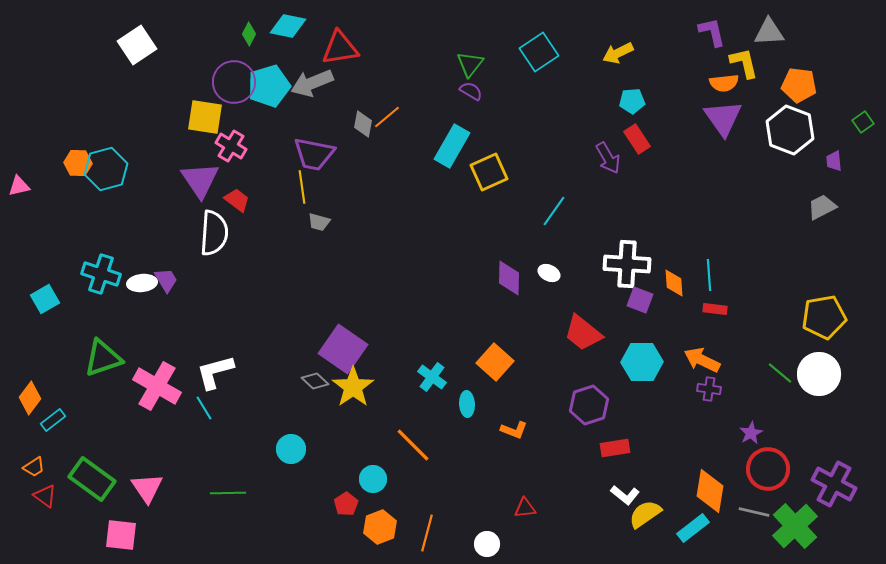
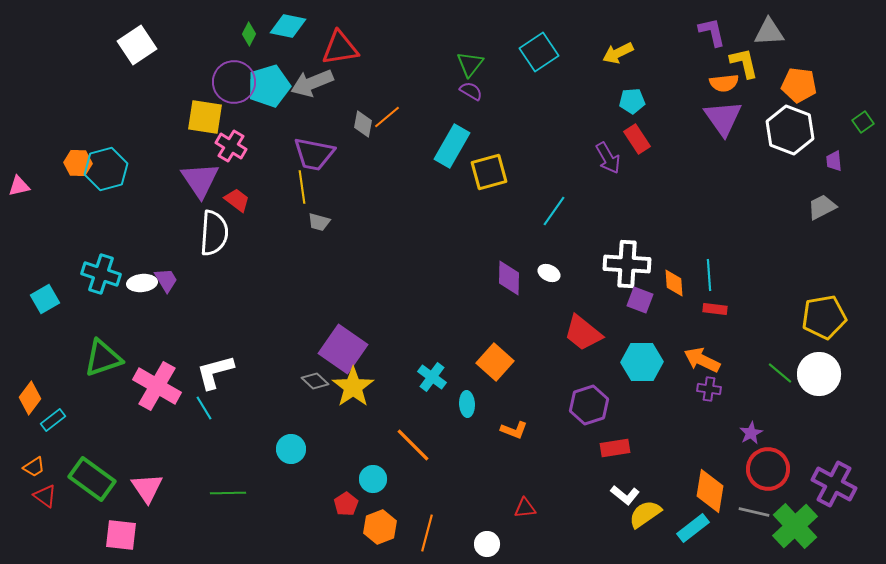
yellow square at (489, 172): rotated 9 degrees clockwise
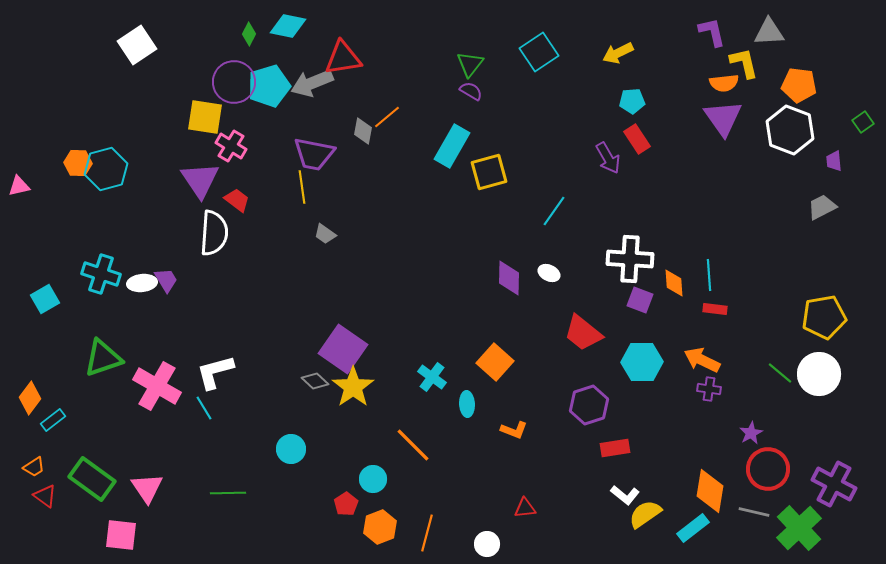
red triangle at (340, 48): moved 3 px right, 10 px down
gray diamond at (363, 124): moved 7 px down
gray trapezoid at (319, 222): moved 6 px right, 12 px down; rotated 20 degrees clockwise
white cross at (627, 264): moved 3 px right, 5 px up
green cross at (795, 526): moved 4 px right, 2 px down
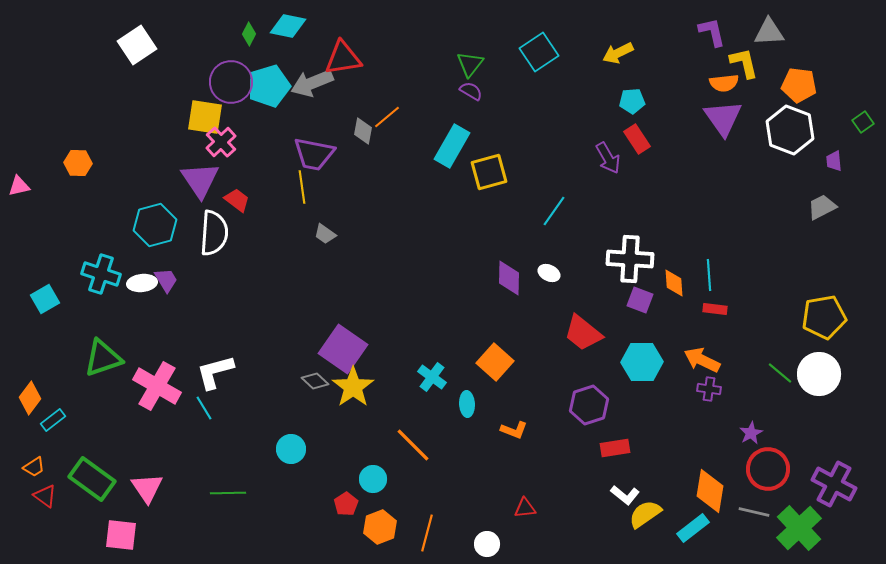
purple circle at (234, 82): moved 3 px left
pink cross at (231, 146): moved 10 px left, 4 px up; rotated 16 degrees clockwise
cyan hexagon at (106, 169): moved 49 px right, 56 px down
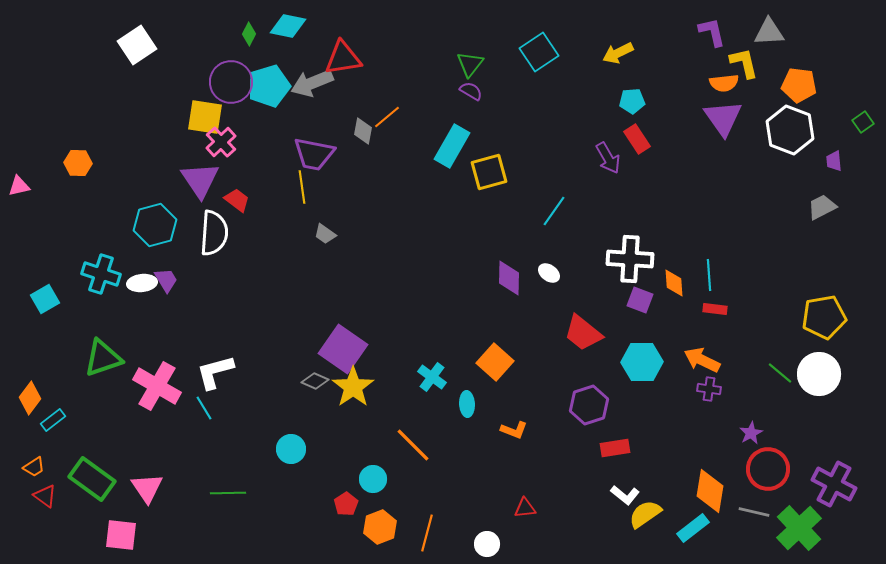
white ellipse at (549, 273): rotated 10 degrees clockwise
gray diamond at (315, 381): rotated 20 degrees counterclockwise
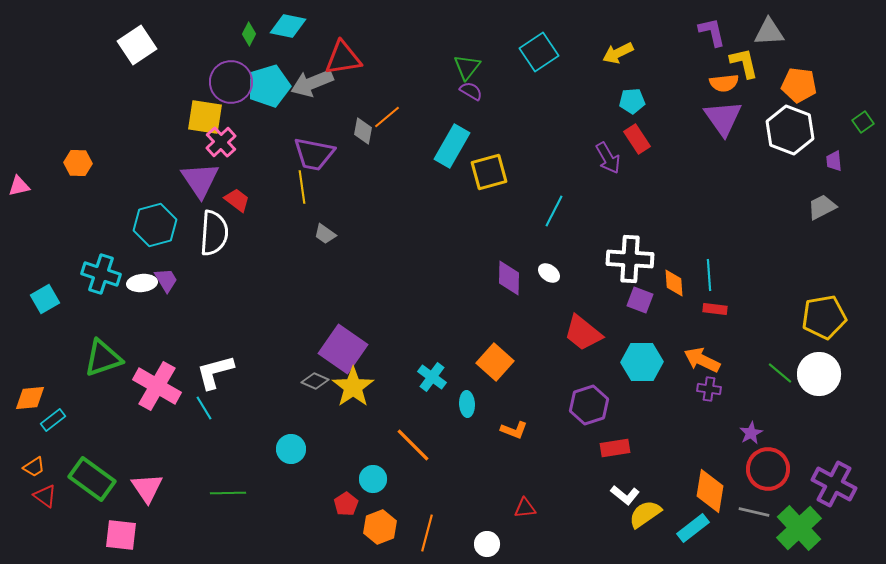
green triangle at (470, 64): moved 3 px left, 3 px down
cyan line at (554, 211): rotated 8 degrees counterclockwise
orange diamond at (30, 398): rotated 48 degrees clockwise
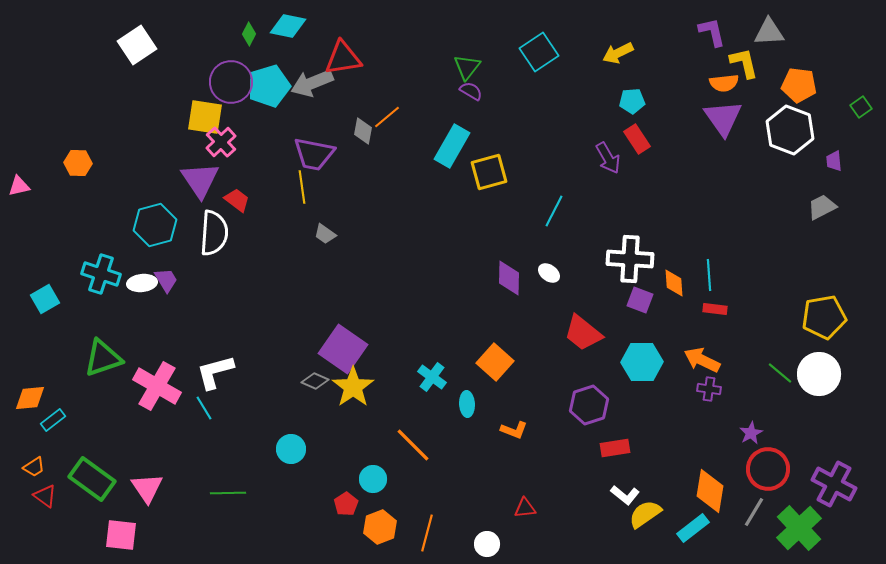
green square at (863, 122): moved 2 px left, 15 px up
gray line at (754, 512): rotated 72 degrees counterclockwise
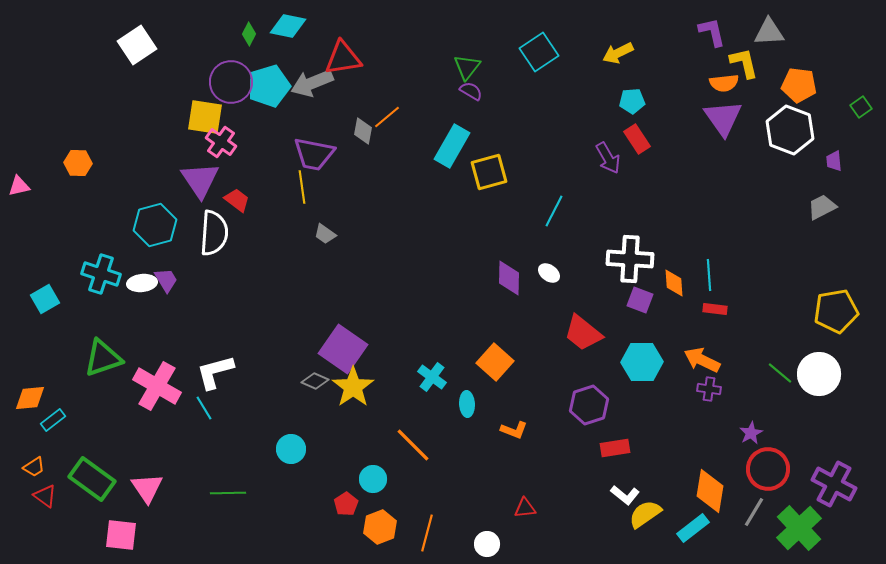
pink cross at (221, 142): rotated 12 degrees counterclockwise
yellow pentagon at (824, 317): moved 12 px right, 6 px up
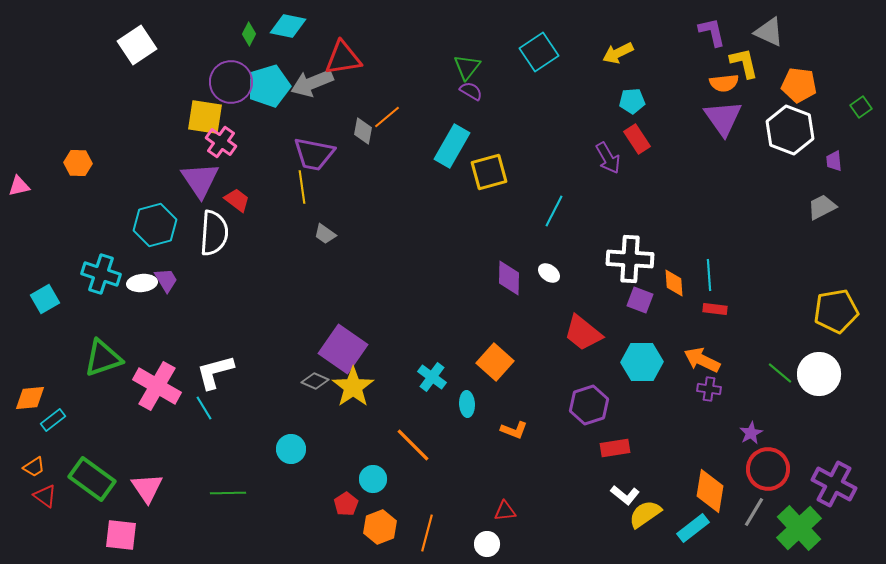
gray triangle at (769, 32): rotated 28 degrees clockwise
red triangle at (525, 508): moved 20 px left, 3 px down
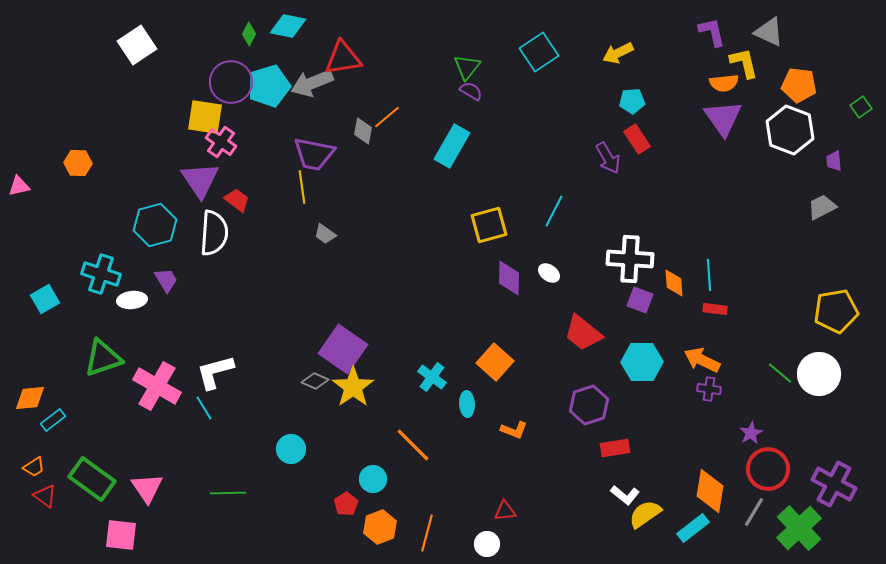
yellow square at (489, 172): moved 53 px down
white ellipse at (142, 283): moved 10 px left, 17 px down
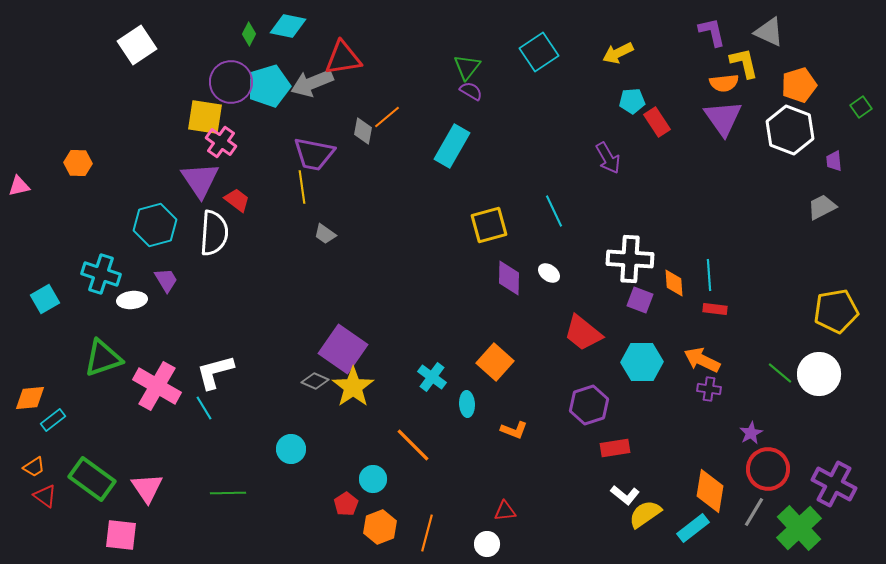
orange pentagon at (799, 85): rotated 24 degrees counterclockwise
red rectangle at (637, 139): moved 20 px right, 17 px up
cyan line at (554, 211): rotated 52 degrees counterclockwise
